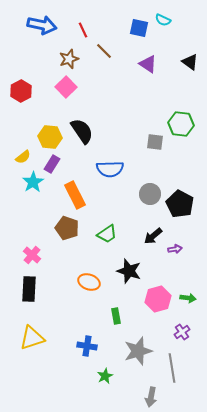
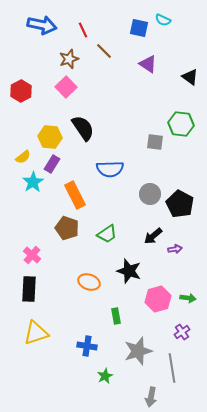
black triangle: moved 15 px down
black semicircle: moved 1 px right, 3 px up
yellow triangle: moved 4 px right, 5 px up
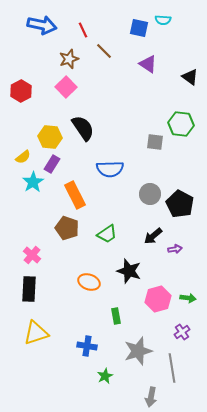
cyan semicircle: rotated 21 degrees counterclockwise
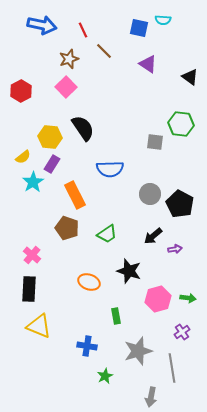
yellow triangle: moved 3 px right, 7 px up; rotated 40 degrees clockwise
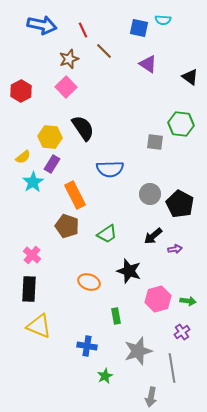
brown pentagon: moved 2 px up
green arrow: moved 3 px down
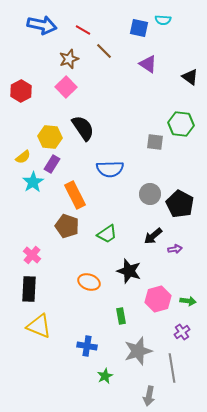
red line: rotated 35 degrees counterclockwise
green rectangle: moved 5 px right
gray arrow: moved 2 px left, 1 px up
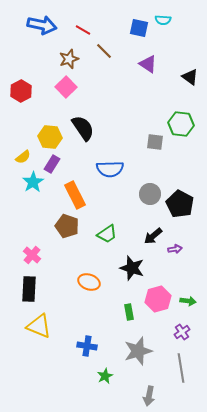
black star: moved 3 px right, 3 px up
green rectangle: moved 8 px right, 4 px up
gray line: moved 9 px right
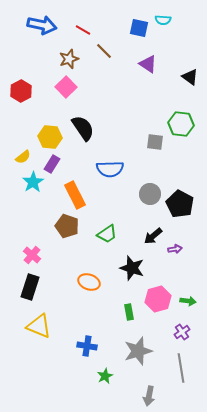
black rectangle: moved 1 px right, 2 px up; rotated 15 degrees clockwise
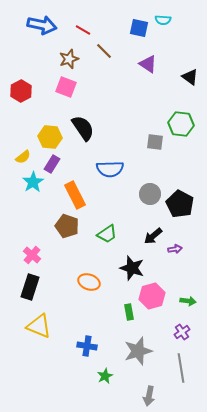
pink square: rotated 25 degrees counterclockwise
pink hexagon: moved 6 px left, 3 px up
